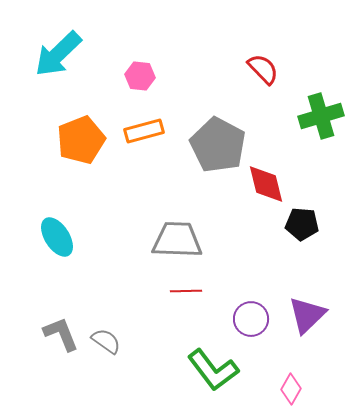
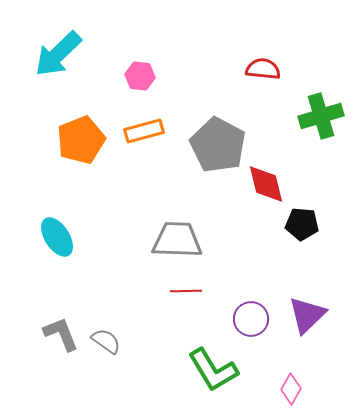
red semicircle: rotated 40 degrees counterclockwise
green L-shape: rotated 6 degrees clockwise
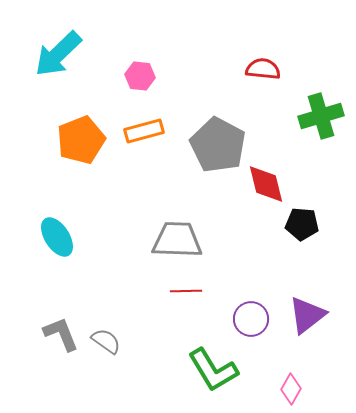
purple triangle: rotated 6 degrees clockwise
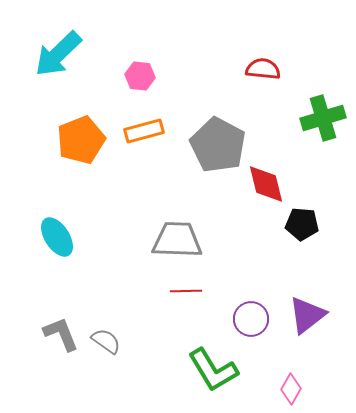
green cross: moved 2 px right, 2 px down
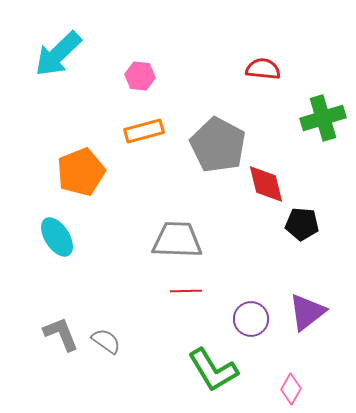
orange pentagon: moved 32 px down
purple triangle: moved 3 px up
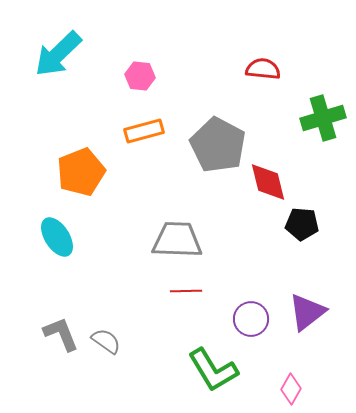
red diamond: moved 2 px right, 2 px up
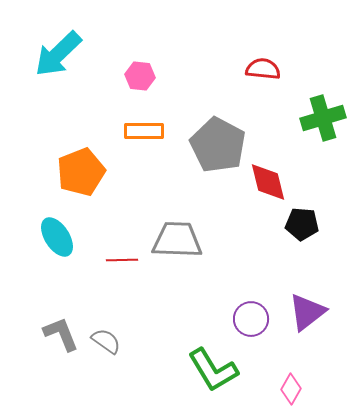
orange rectangle: rotated 15 degrees clockwise
red line: moved 64 px left, 31 px up
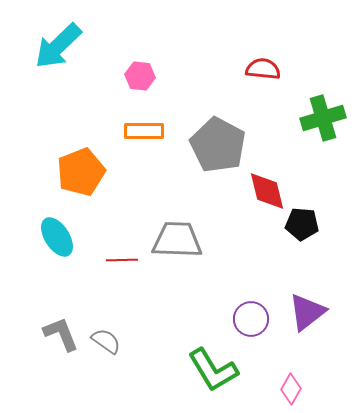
cyan arrow: moved 8 px up
red diamond: moved 1 px left, 9 px down
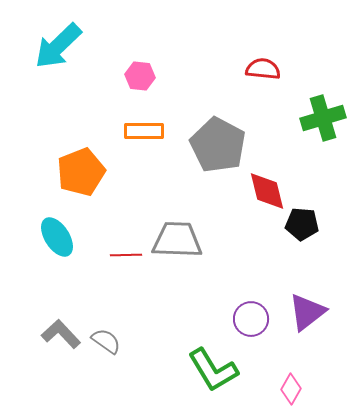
red line: moved 4 px right, 5 px up
gray L-shape: rotated 21 degrees counterclockwise
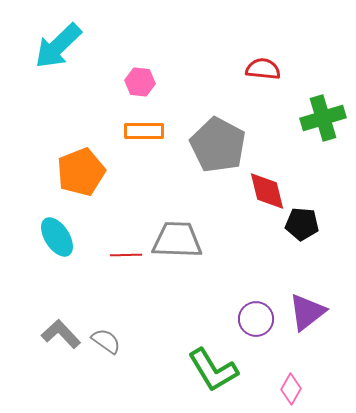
pink hexagon: moved 6 px down
purple circle: moved 5 px right
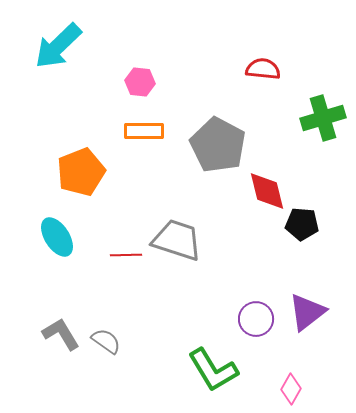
gray trapezoid: rotated 16 degrees clockwise
gray L-shape: rotated 12 degrees clockwise
